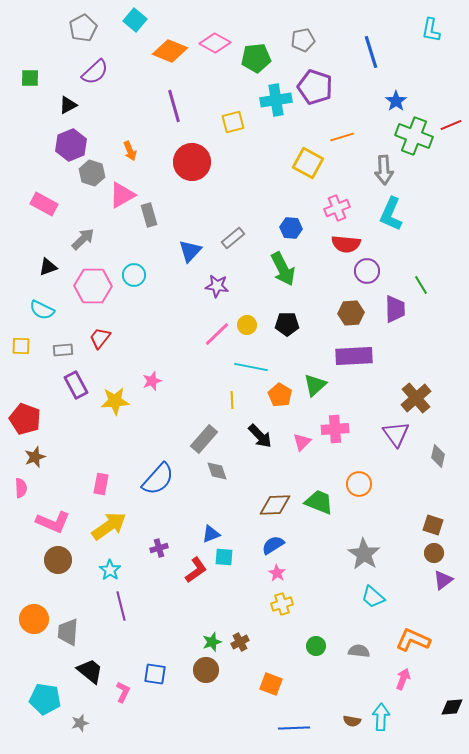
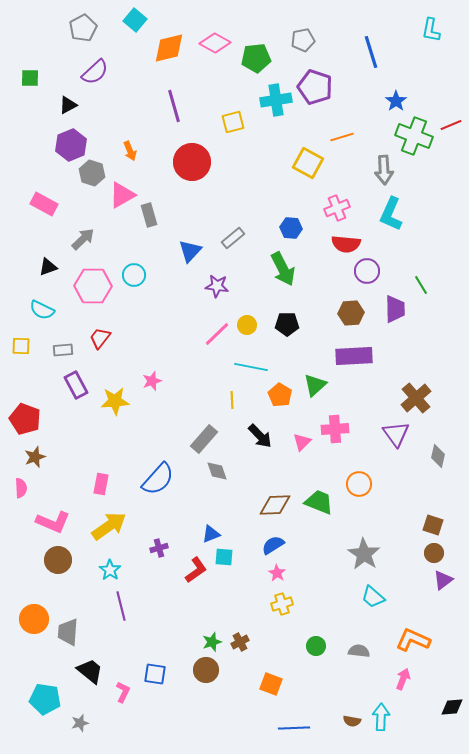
orange diamond at (170, 51): moved 1 px left, 3 px up; rotated 36 degrees counterclockwise
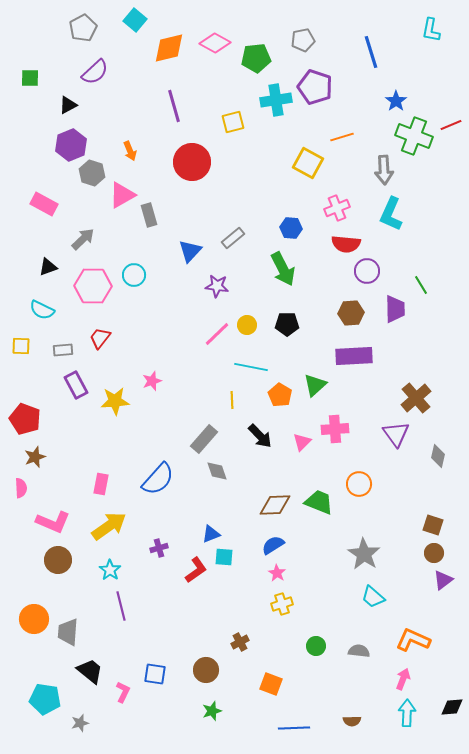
green star at (212, 642): moved 69 px down
cyan arrow at (381, 717): moved 26 px right, 4 px up
brown semicircle at (352, 721): rotated 12 degrees counterclockwise
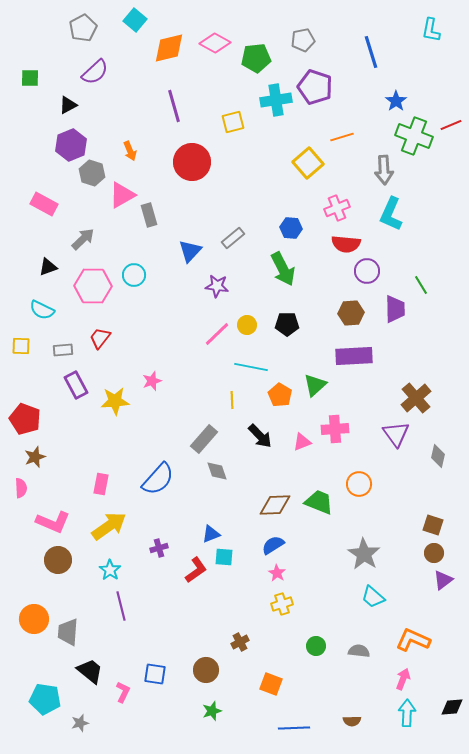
yellow square at (308, 163): rotated 20 degrees clockwise
pink triangle at (302, 442): rotated 24 degrees clockwise
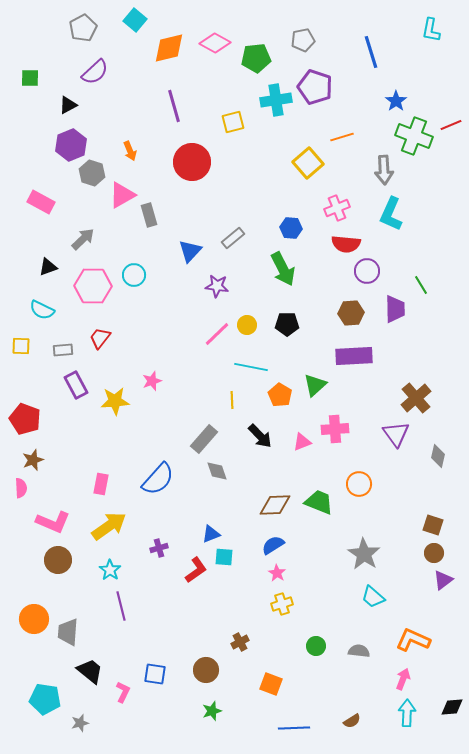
pink rectangle at (44, 204): moved 3 px left, 2 px up
brown star at (35, 457): moved 2 px left, 3 px down
brown semicircle at (352, 721): rotated 30 degrees counterclockwise
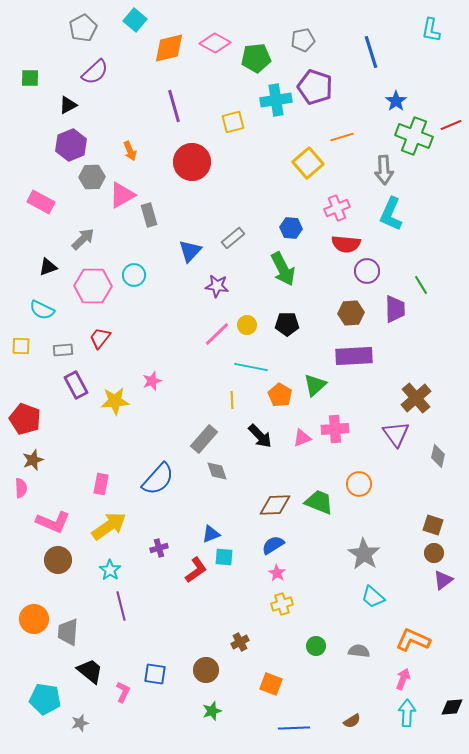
gray hexagon at (92, 173): moved 4 px down; rotated 20 degrees counterclockwise
pink triangle at (302, 442): moved 4 px up
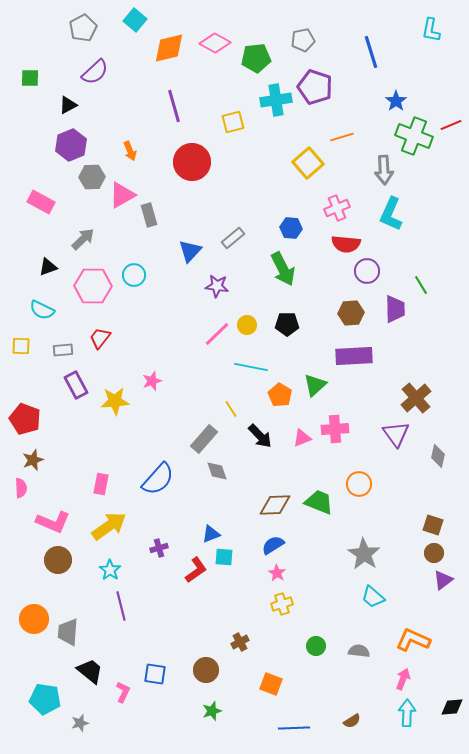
yellow line at (232, 400): moved 1 px left, 9 px down; rotated 30 degrees counterclockwise
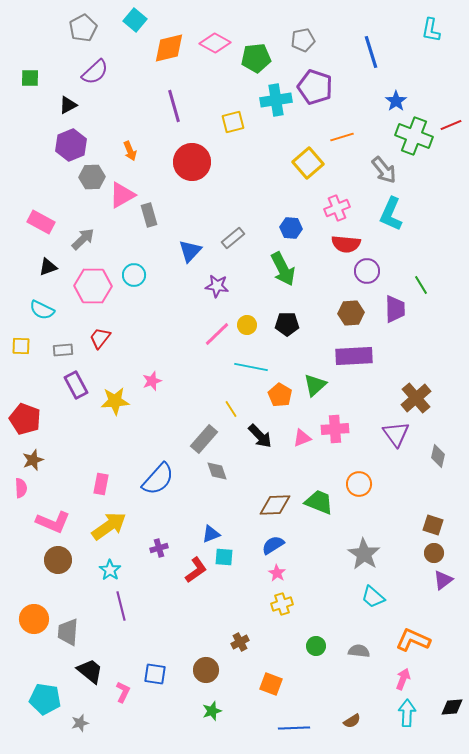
gray arrow at (384, 170): rotated 36 degrees counterclockwise
pink rectangle at (41, 202): moved 20 px down
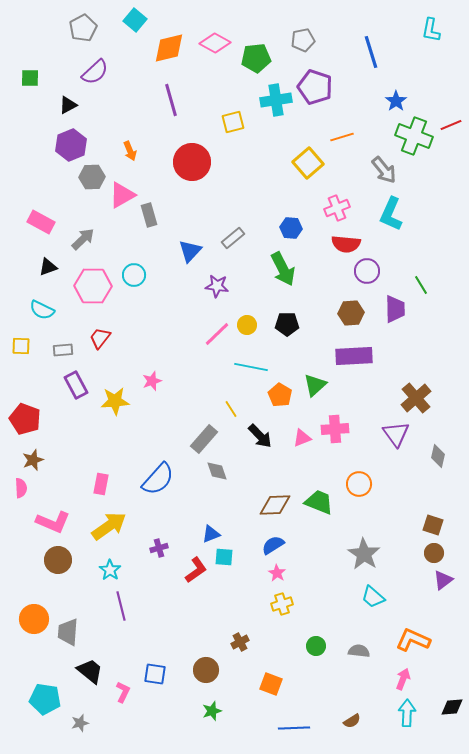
purple line at (174, 106): moved 3 px left, 6 px up
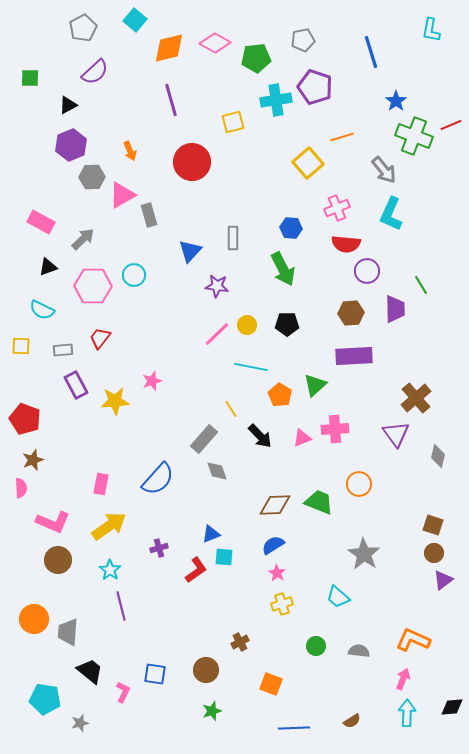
gray rectangle at (233, 238): rotated 50 degrees counterclockwise
cyan trapezoid at (373, 597): moved 35 px left
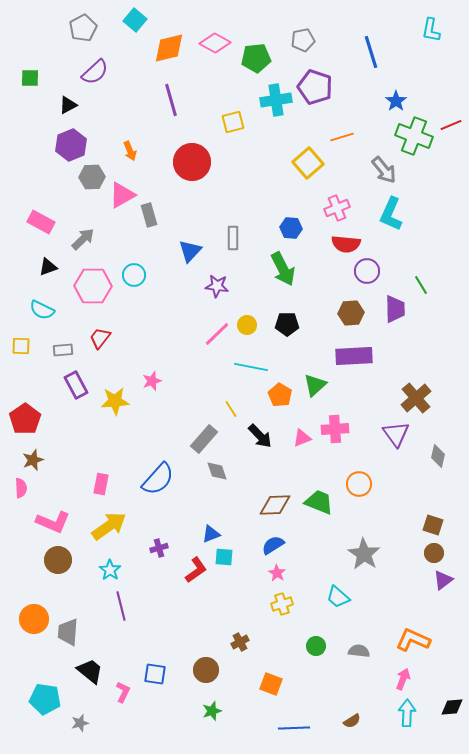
red pentagon at (25, 419): rotated 16 degrees clockwise
